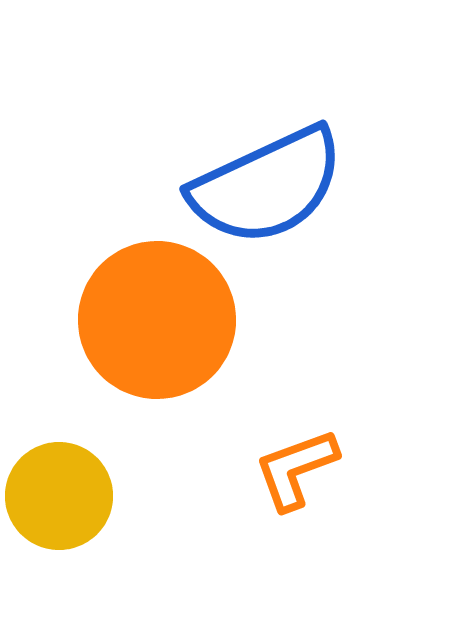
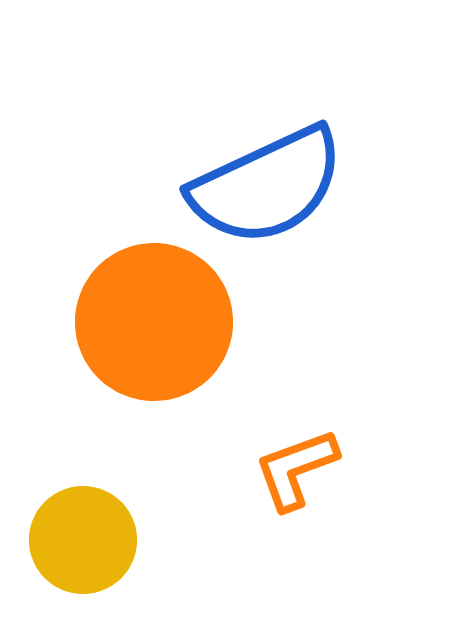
orange circle: moved 3 px left, 2 px down
yellow circle: moved 24 px right, 44 px down
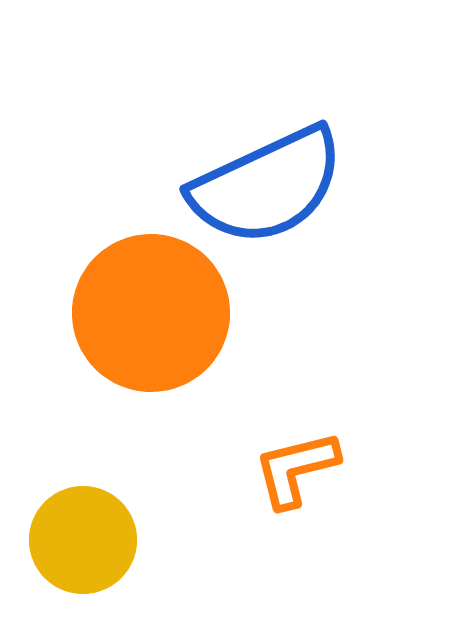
orange circle: moved 3 px left, 9 px up
orange L-shape: rotated 6 degrees clockwise
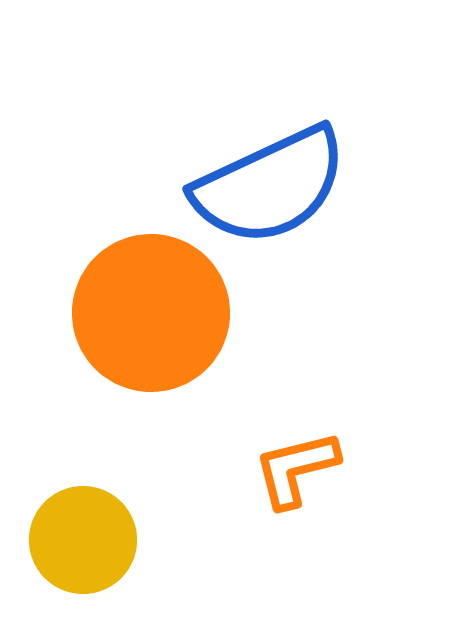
blue semicircle: moved 3 px right
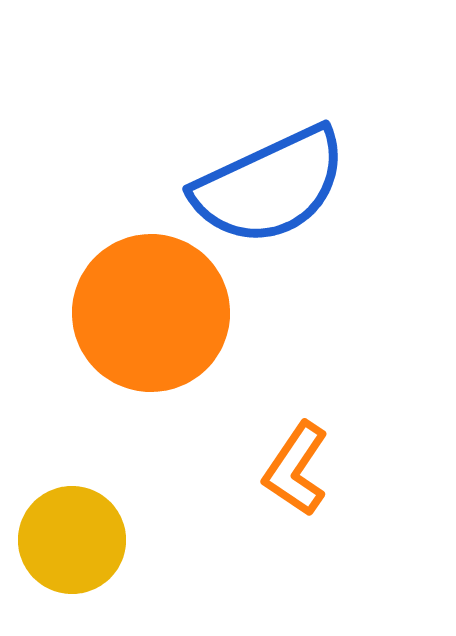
orange L-shape: rotated 42 degrees counterclockwise
yellow circle: moved 11 px left
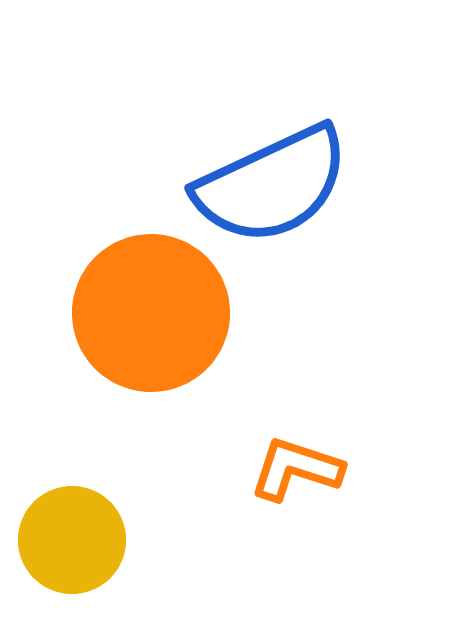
blue semicircle: moved 2 px right, 1 px up
orange L-shape: rotated 74 degrees clockwise
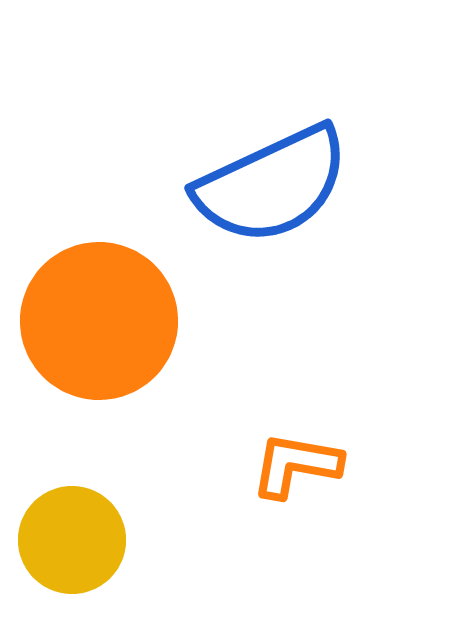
orange circle: moved 52 px left, 8 px down
orange L-shape: moved 4 px up; rotated 8 degrees counterclockwise
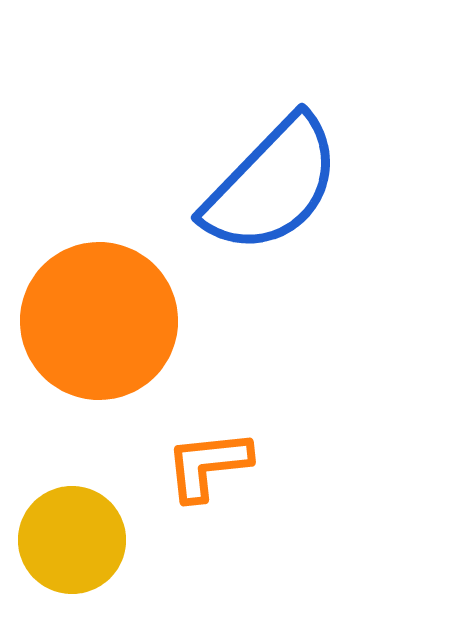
blue semicircle: rotated 21 degrees counterclockwise
orange L-shape: moved 88 px left; rotated 16 degrees counterclockwise
